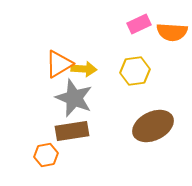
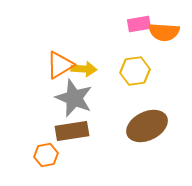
pink rectangle: rotated 15 degrees clockwise
orange semicircle: moved 8 px left
orange triangle: moved 1 px right, 1 px down
brown ellipse: moved 6 px left
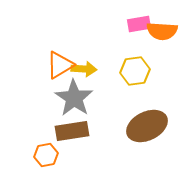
orange semicircle: moved 2 px left, 1 px up
gray star: rotated 12 degrees clockwise
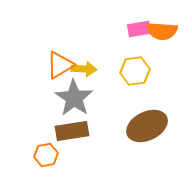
pink rectangle: moved 5 px down
